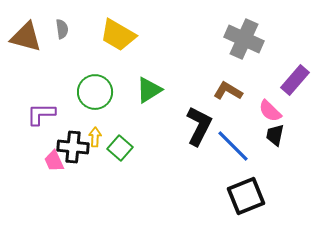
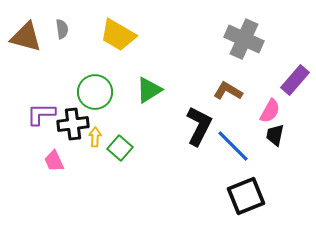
pink semicircle: rotated 105 degrees counterclockwise
black cross: moved 23 px up; rotated 12 degrees counterclockwise
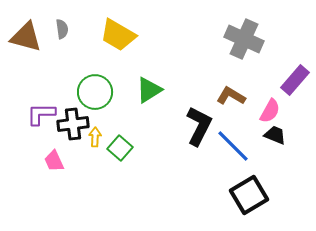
brown L-shape: moved 3 px right, 5 px down
black trapezoid: rotated 100 degrees clockwise
black square: moved 3 px right, 1 px up; rotated 9 degrees counterclockwise
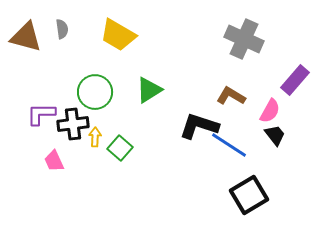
black L-shape: rotated 99 degrees counterclockwise
black trapezoid: rotated 30 degrees clockwise
blue line: moved 4 px left, 1 px up; rotated 12 degrees counterclockwise
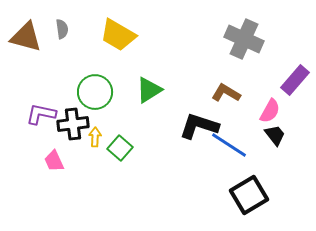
brown L-shape: moved 5 px left, 3 px up
purple L-shape: rotated 12 degrees clockwise
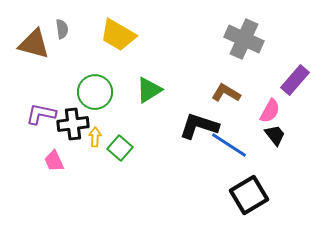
brown triangle: moved 8 px right, 7 px down
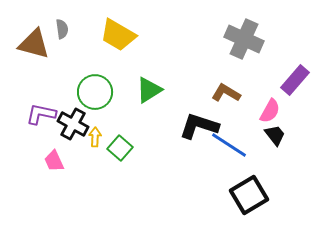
black cross: rotated 36 degrees clockwise
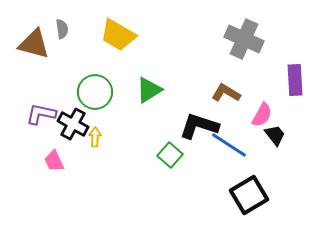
purple rectangle: rotated 44 degrees counterclockwise
pink semicircle: moved 8 px left, 4 px down
green square: moved 50 px right, 7 px down
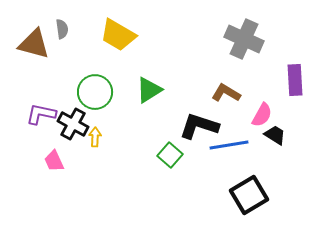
black trapezoid: rotated 20 degrees counterclockwise
blue line: rotated 42 degrees counterclockwise
